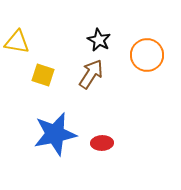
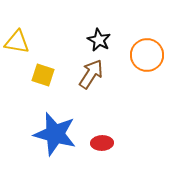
blue star: rotated 27 degrees clockwise
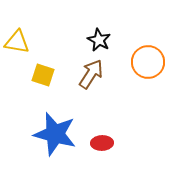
orange circle: moved 1 px right, 7 px down
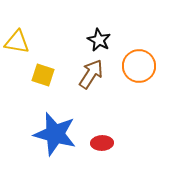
orange circle: moved 9 px left, 4 px down
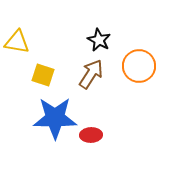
blue star: moved 16 px up; rotated 15 degrees counterclockwise
red ellipse: moved 11 px left, 8 px up
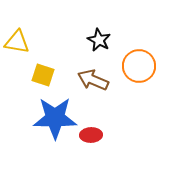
brown arrow: moved 2 px right, 6 px down; rotated 100 degrees counterclockwise
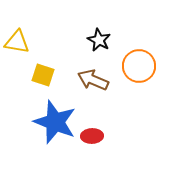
blue star: moved 4 px down; rotated 21 degrees clockwise
red ellipse: moved 1 px right, 1 px down
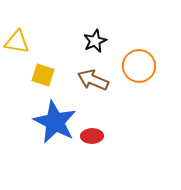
black star: moved 4 px left, 1 px down; rotated 20 degrees clockwise
blue star: rotated 6 degrees clockwise
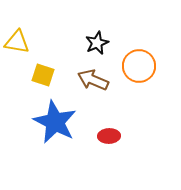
black star: moved 2 px right, 2 px down
red ellipse: moved 17 px right
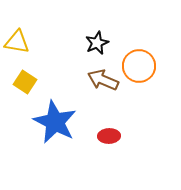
yellow square: moved 18 px left, 7 px down; rotated 15 degrees clockwise
brown arrow: moved 10 px right
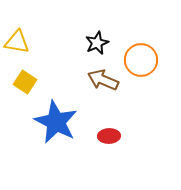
orange circle: moved 2 px right, 6 px up
blue star: moved 1 px right
